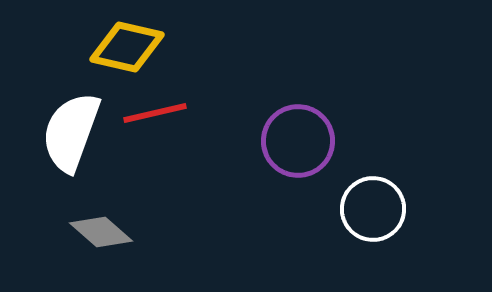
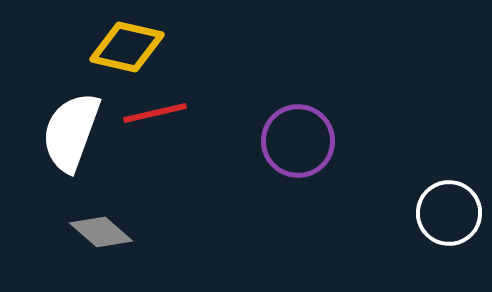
white circle: moved 76 px right, 4 px down
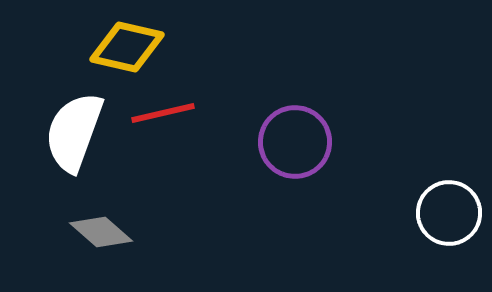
red line: moved 8 px right
white semicircle: moved 3 px right
purple circle: moved 3 px left, 1 px down
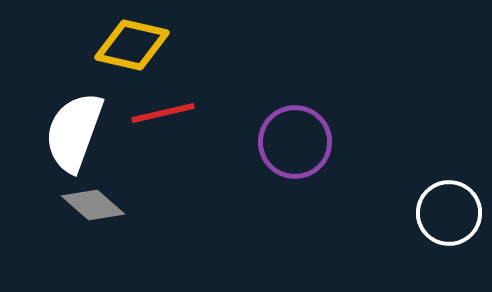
yellow diamond: moved 5 px right, 2 px up
gray diamond: moved 8 px left, 27 px up
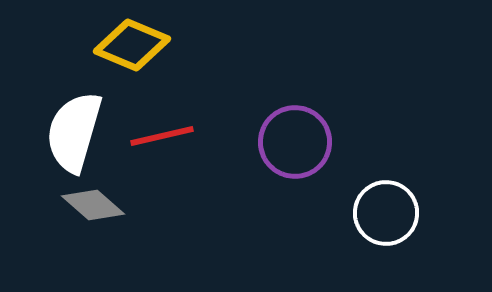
yellow diamond: rotated 10 degrees clockwise
red line: moved 1 px left, 23 px down
white semicircle: rotated 4 degrees counterclockwise
white circle: moved 63 px left
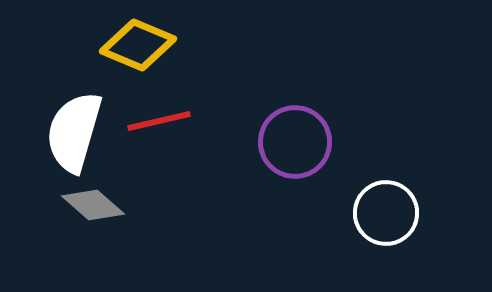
yellow diamond: moved 6 px right
red line: moved 3 px left, 15 px up
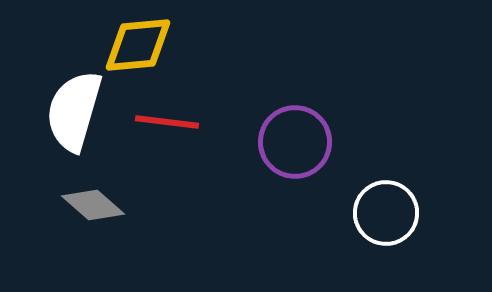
yellow diamond: rotated 28 degrees counterclockwise
red line: moved 8 px right, 1 px down; rotated 20 degrees clockwise
white semicircle: moved 21 px up
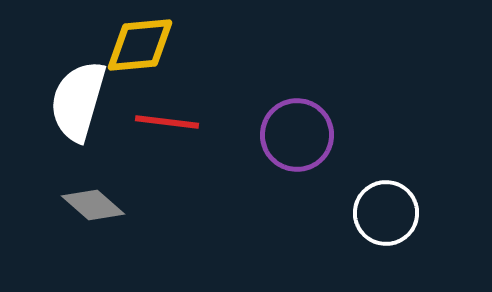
yellow diamond: moved 2 px right
white semicircle: moved 4 px right, 10 px up
purple circle: moved 2 px right, 7 px up
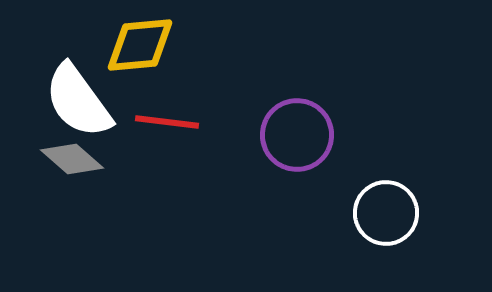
white semicircle: rotated 52 degrees counterclockwise
gray diamond: moved 21 px left, 46 px up
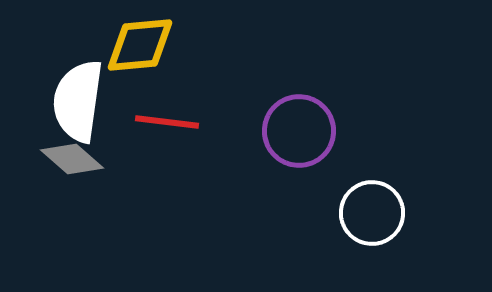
white semicircle: rotated 44 degrees clockwise
purple circle: moved 2 px right, 4 px up
white circle: moved 14 px left
